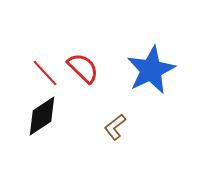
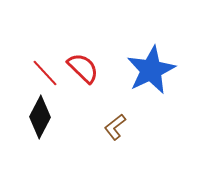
black diamond: moved 2 px left, 1 px down; rotated 30 degrees counterclockwise
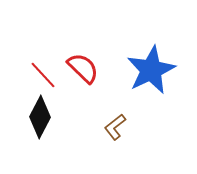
red line: moved 2 px left, 2 px down
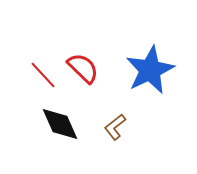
blue star: moved 1 px left
black diamond: moved 20 px right, 7 px down; rotated 51 degrees counterclockwise
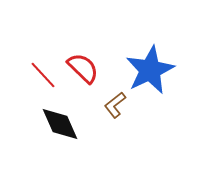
brown L-shape: moved 22 px up
